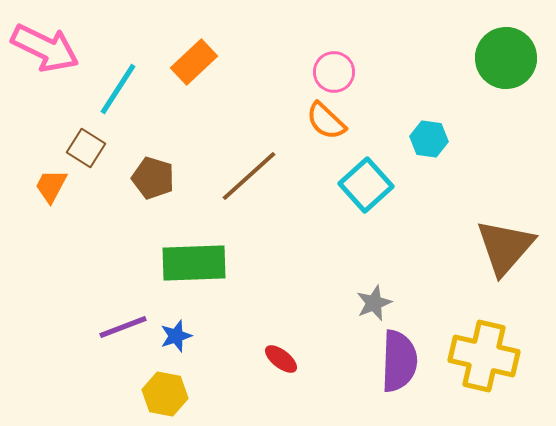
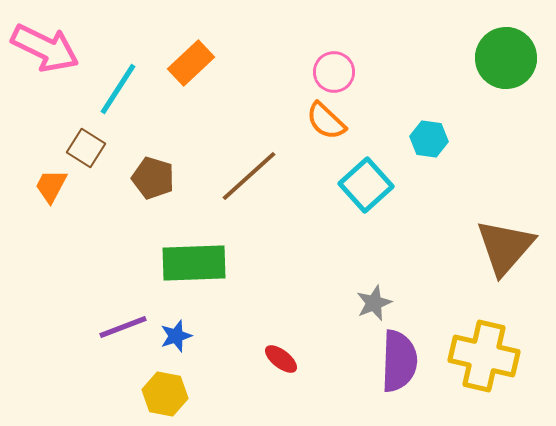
orange rectangle: moved 3 px left, 1 px down
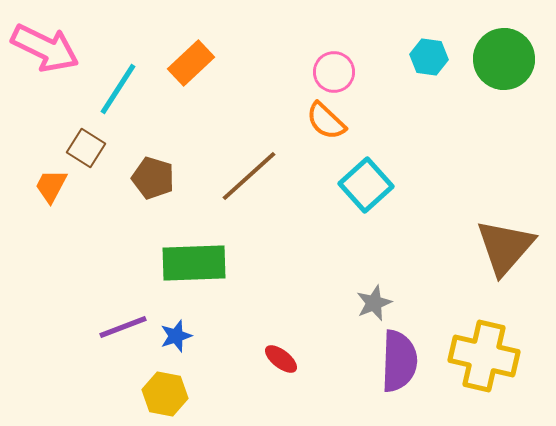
green circle: moved 2 px left, 1 px down
cyan hexagon: moved 82 px up
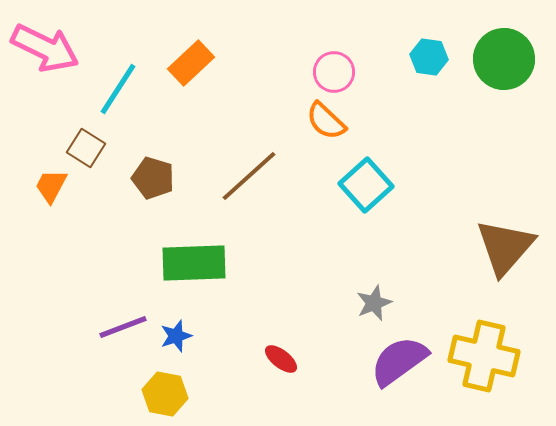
purple semicircle: rotated 128 degrees counterclockwise
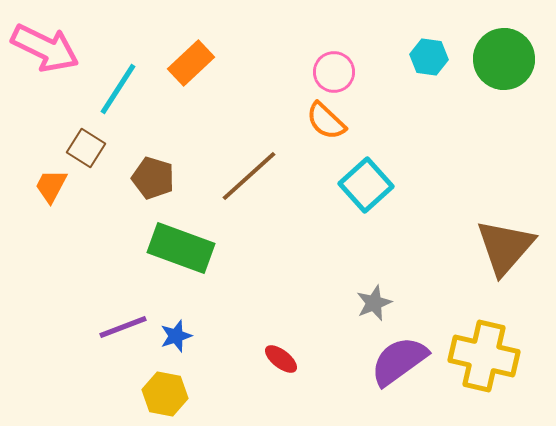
green rectangle: moved 13 px left, 15 px up; rotated 22 degrees clockwise
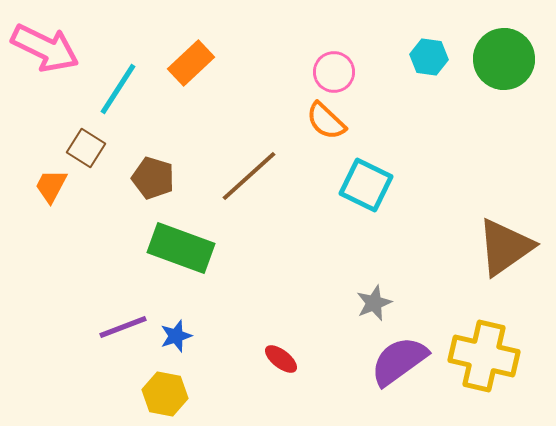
cyan square: rotated 22 degrees counterclockwise
brown triangle: rotated 14 degrees clockwise
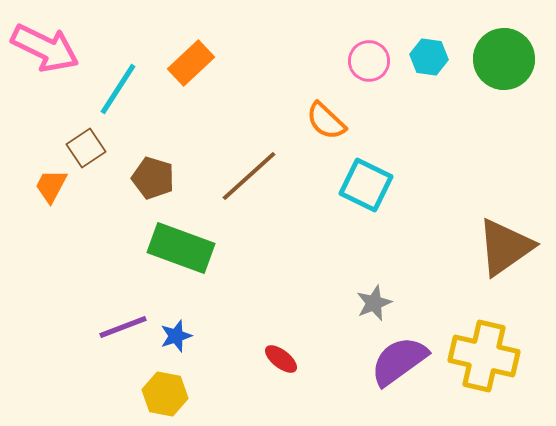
pink circle: moved 35 px right, 11 px up
brown square: rotated 24 degrees clockwise
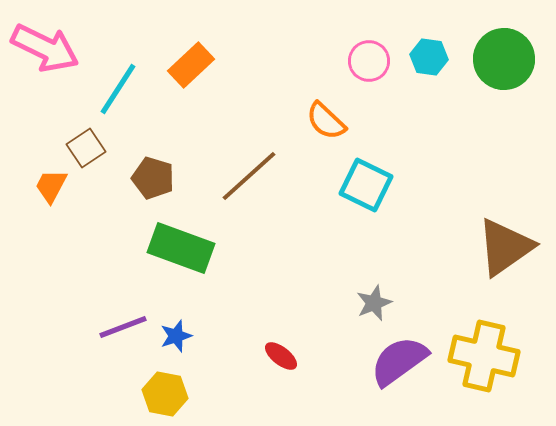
orange rectangle: moved 2 px down
red ellipse: moved 3 px up
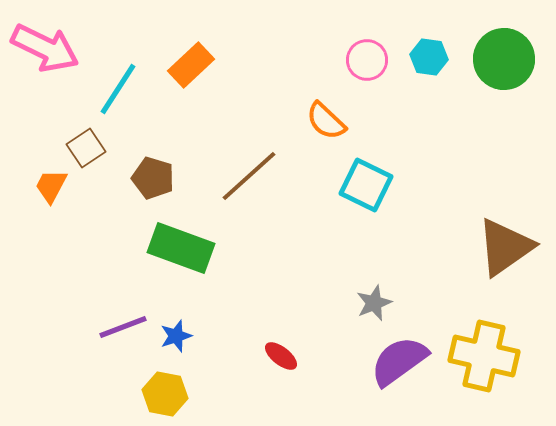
pink circle: moved 2 px left, 1 px up
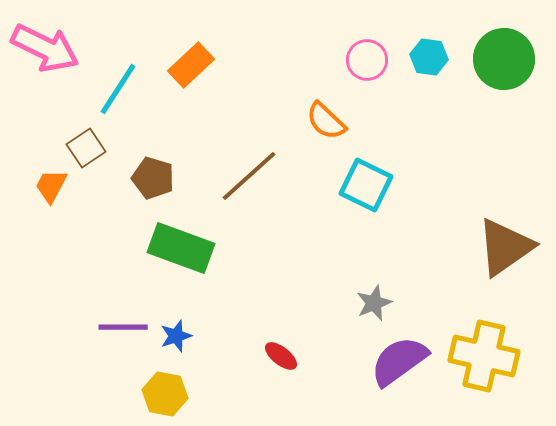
purple line: rotated 21 degrees clockwise
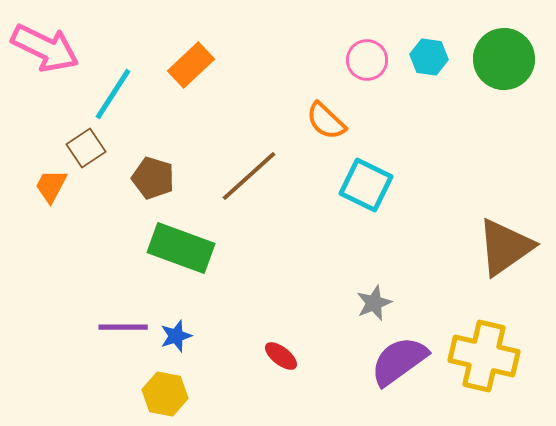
cyan line: moved 5 px left, 5 px down
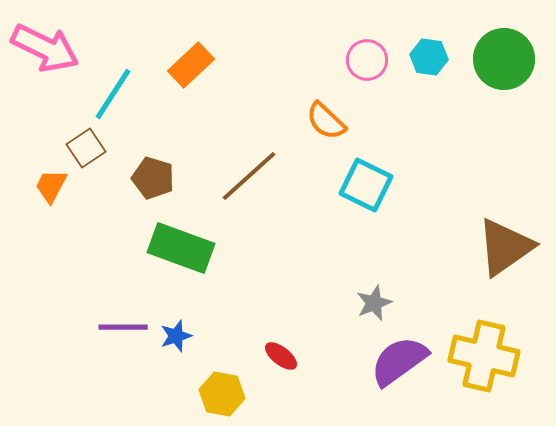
yellow hexagon: moved 57 px right
